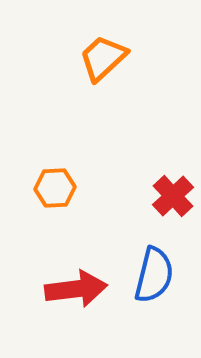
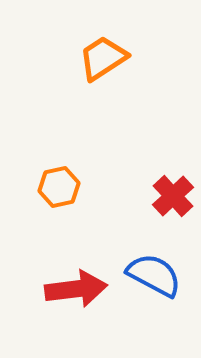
orange trapezoid: rotated 10 degrees clockwise
orange hexagon: moved 4 px right, 1 px up; rotated 9 degrees counterclockwise
blue semicircle: rotated 76 degrees counterclockwise
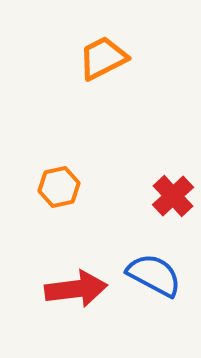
orange trapezoid: rotated 6 degrees clockwise
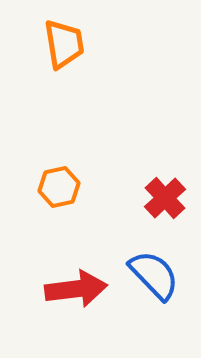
orange trapezoid: moved 39 px left, 14 px up; rotated 108 degrees clockwise
red cross: moved 8 px left, 2 px down
blue semicircle: rotated 18 degrees clockwise
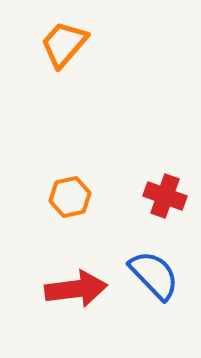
orange trapezoid: rotated 130 degrees counterclockwise
orange hexagon: moved 11 px right, 10 px down
red cross: moved 2 px up; rotated 27 degrees counterclockwise
